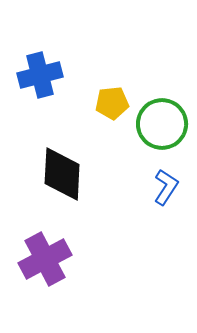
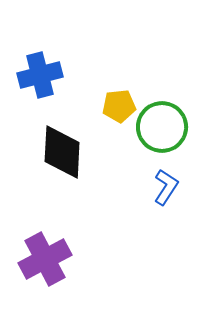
yellow pentagon: moved 7 px right, 3 px down
green circle: moved 3 px down
black diamond: moved 22 px up
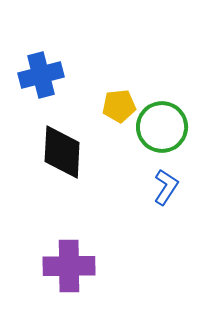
blue cross: moved 1 px right
purple cross: moved 24 px right, 7 px down; rotated 27 degrees clockwise
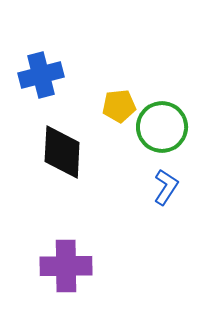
purple cross: moved 3 px left
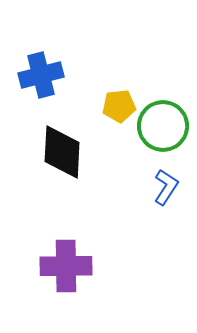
green circle: moved 1 px right, 1 px up
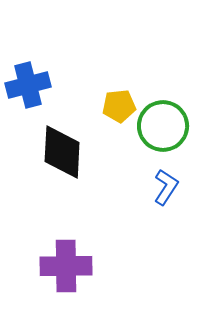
blue cross: moved 13 px left, 10 px down
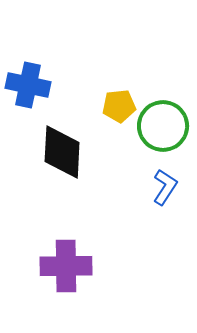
blue cross: rotated 27 degrees clockwise
blue L-shape: moved 1 px left
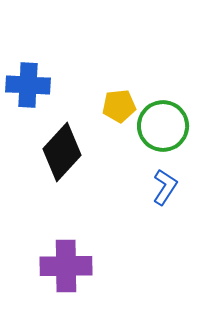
blue cross: rotated 9 degrees counterclockwise
black diamond: rotated 40 degrees clockwise
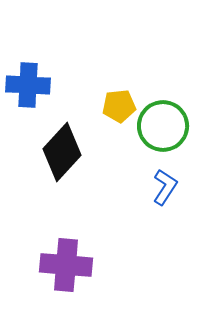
purple cross: moved 1 px up; rotated 6 degrees clockwise
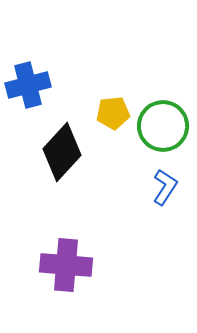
blue cross: rotated 18 degrees counterclockwise
yellow pentagon: moved 6 px left, 7 px down
